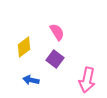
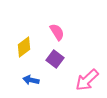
pink arrow: rotated 35 degrees clockwise
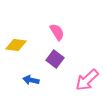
yellow diamond: moved 8 px left, 2 px up; rotated 45 degrees clockwise
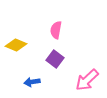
pink semicircle: moved 1 px left, 2 px up; rotated 138 degrees counterclockwise
yellow diamond: rotated 15 degrees clockwise
blue arrow: moved 1 px right, 2 px down; rotated 21 degrees counterclockwise
